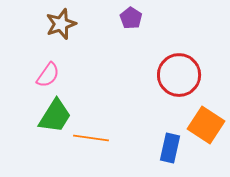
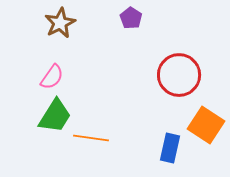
brown star: moved 1 px left, 1 px up; rotated 8 degrees counterclockwise
pink semicircle: moved 4 px right, 2 px down
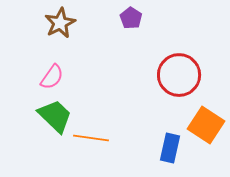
green trapezoid: rotated 78 degrees counterclockwise
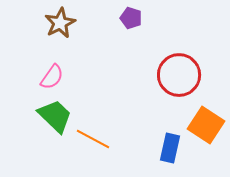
purple pentagon: rotated 15 degrees counterclockwise
orange line: moved 2 px right, 1 px down; rotated 20 degrees clockwise
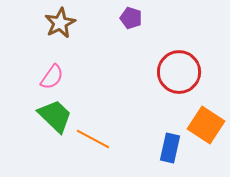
red circle: moved 3 px up
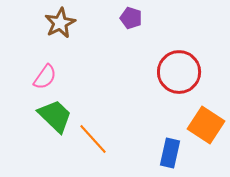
pink semicircle: moved 7 px left
orange line: rotated 20 degrees clockwise
blue rectangle: moved 5 px down
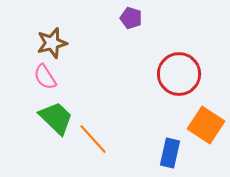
brown star: moved 8 px left, 20 px down; rotated 12 degrees clockwise
red circle: moved 2 px down
pink semicircle: rotated 112 degrees clockwise
green trapezoid: moved 1 px right, 2 px down
